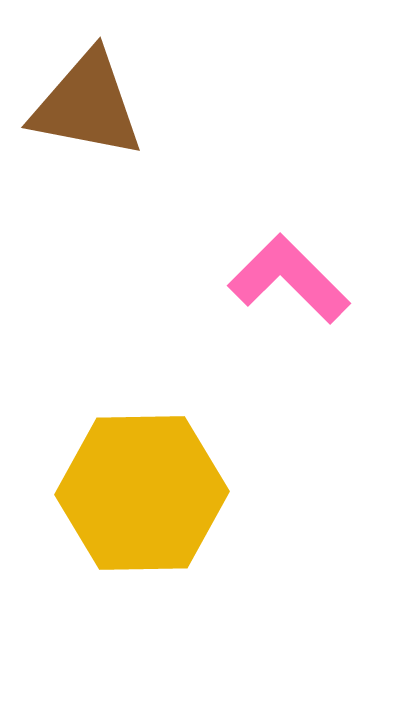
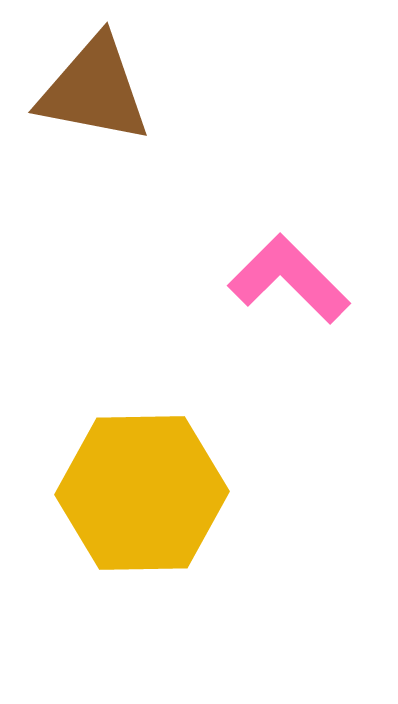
brown triangle: moved 7 px right, 15 px up
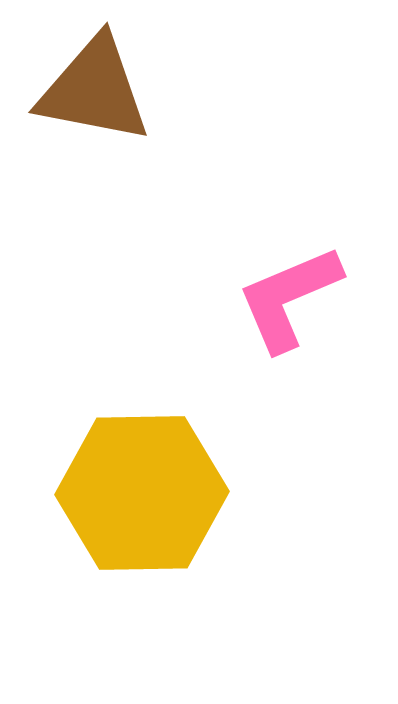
pink L-shape: moved 19 px down; rotated 68 degrees counterclockwise
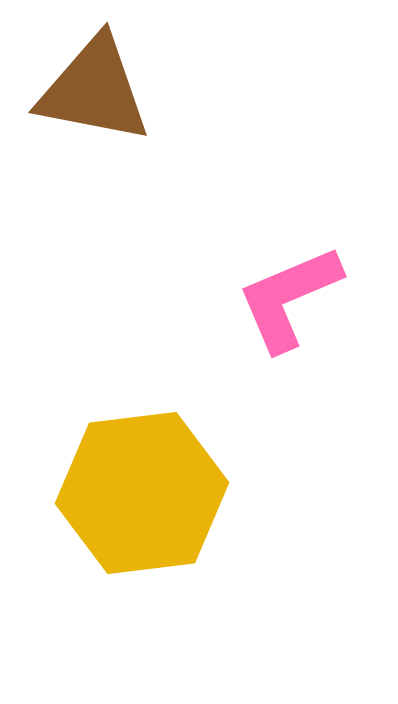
yellow hexagon: rotated 6 degrees counterclockwise
